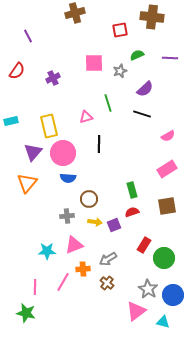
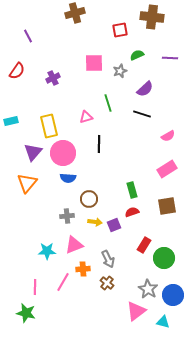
gray arrow at (108, 259): rotated 84 degrees counterclockwise
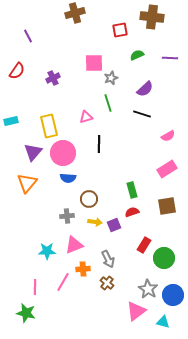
gray star at (120, 71): moved 9 px left, 7 px down
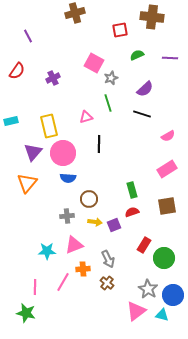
pink square at (94, 63): rotated 30 degrees clockwise
cyan triangle at (163, 322): moved 1 px left, 7 px up
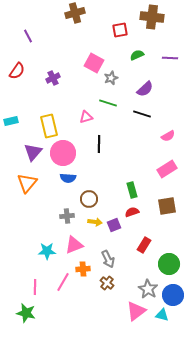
green line at (108, 103): rotated 54 degrees counterclockwise
green circle at (164, 258): moved 5 px right, 6 px down
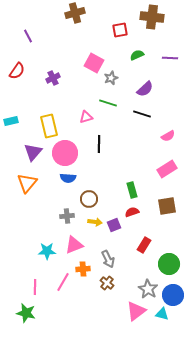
pink circle at (63, 153): moved 2 px right
cyan triangle at (162, 315): moved 1 px up
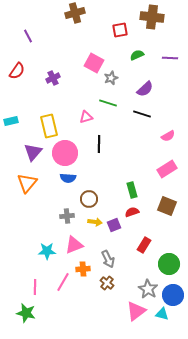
brown square at (167, 206): rotated 30 degrees clockwise
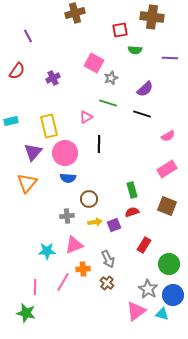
green semicircle at (137, 55): moved 2 px left, 5 px up; rotated 152 degrees counterclockwise
pink triangle at (86, 117): rotated 16 degrees counterclockwise
yellow arrow at (95, 222): rotated 16 degrees counterclockwise
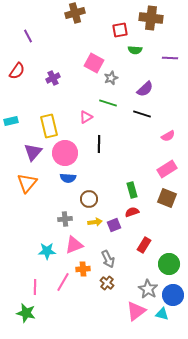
brown cross at (152, 17): moved 1 px left, 1 px down
brown square at (167, 206): moved 8 px up
gray cross at (67, 216): moved 2 px left, 3 px down
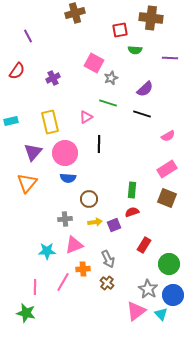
yellow rectangle at (49, 126): moved 1 px right, 4 px up
green rectangle at (132, 190): rotated 21 degrees clockwise
cyan triangle at (162, 314): moved 1 px left; rotated 32 degrees clockwise
